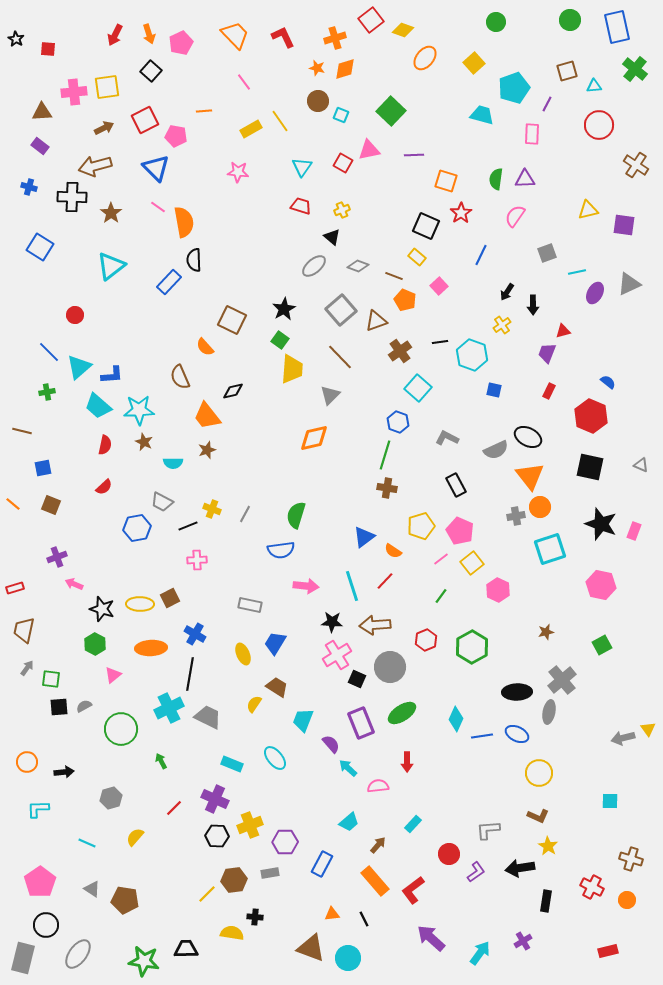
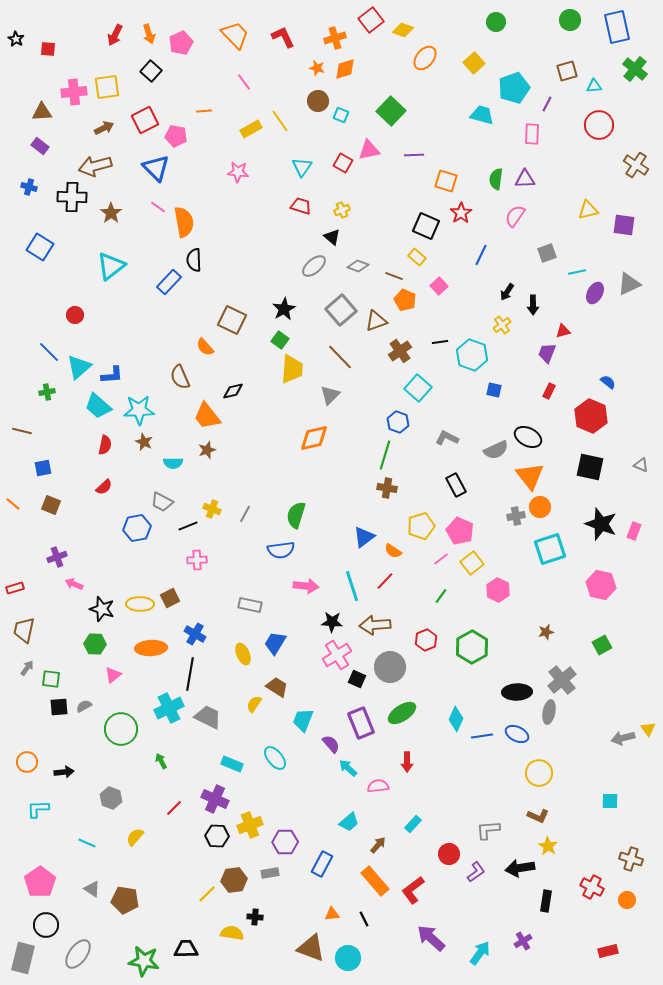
green hexagon at (95, 644): rotated 25 degrees counterclockwise
gray hexagon at (111, 798): rotated 25 degrees counterclockwise
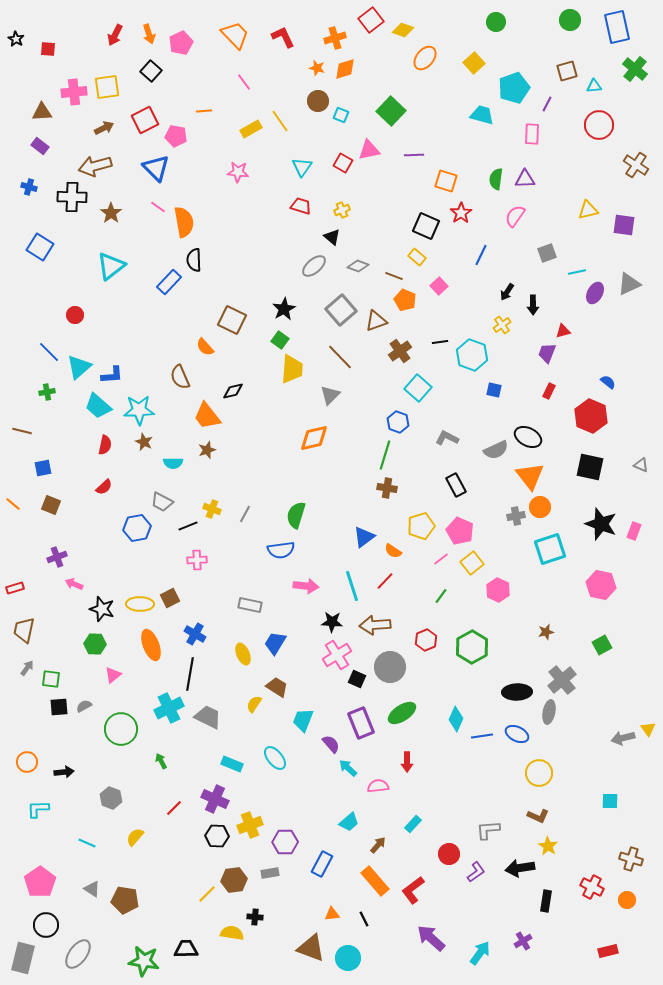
orange ellipse at (151, 648): moved 3 px up; rotated 72 degrees clockwise
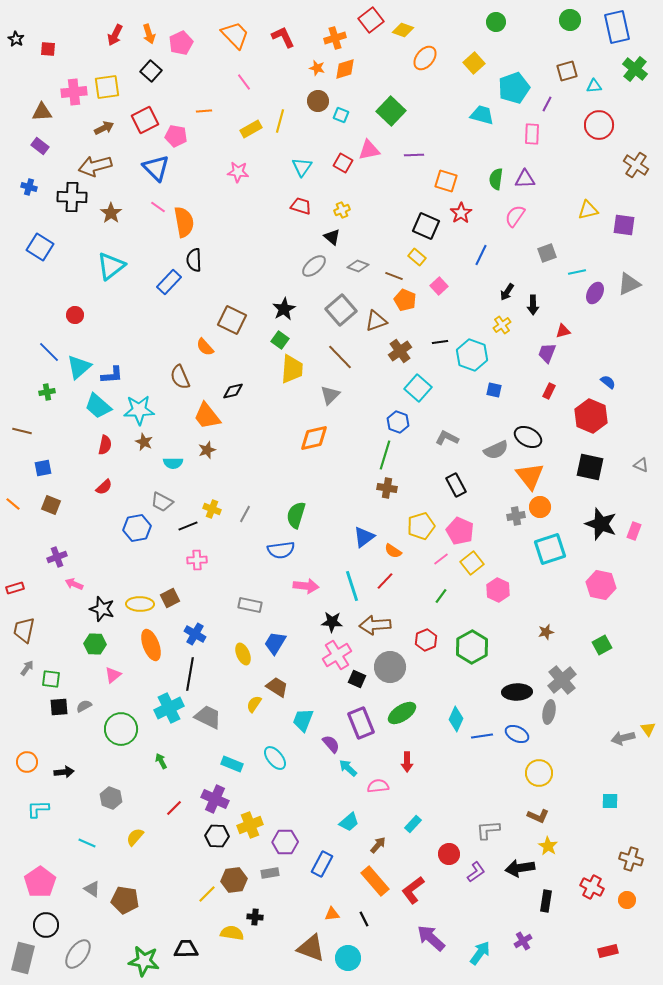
yellow line at (280, 121): rotated 50 degrees clockwise
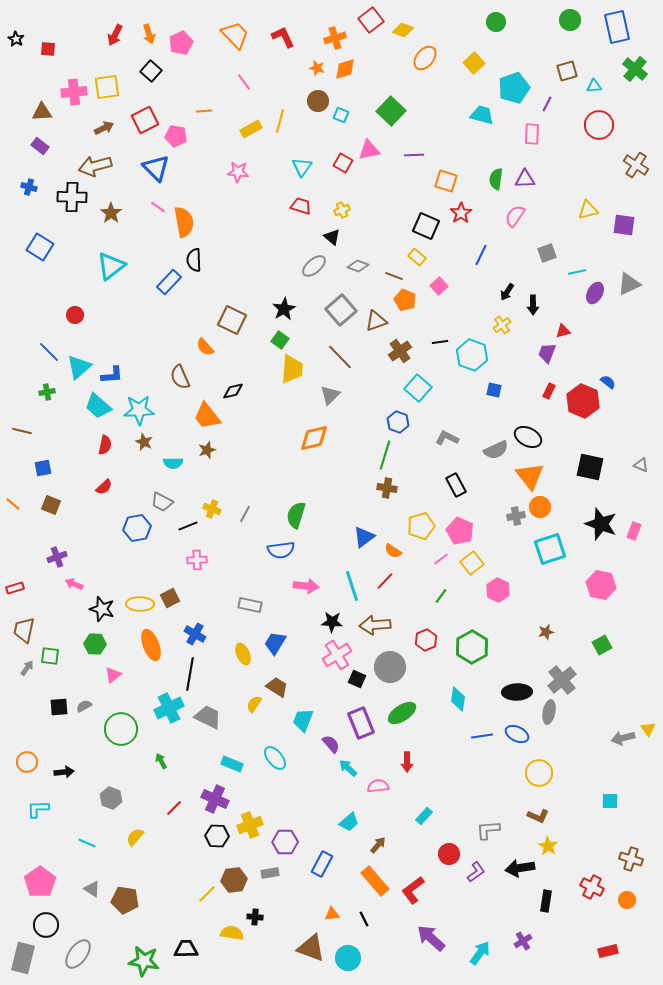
red hexagon at (591, 416): moved 8 px left, 15 px up
green square at (51, 679): moved 1 px left, 23 px up
cyan diamond at (456, 719): moved 2 px right, 20 px up; rotated 15 degrees counterclockwise
cyan rectangle at (413, 824): moved 11 px right, 8 px up
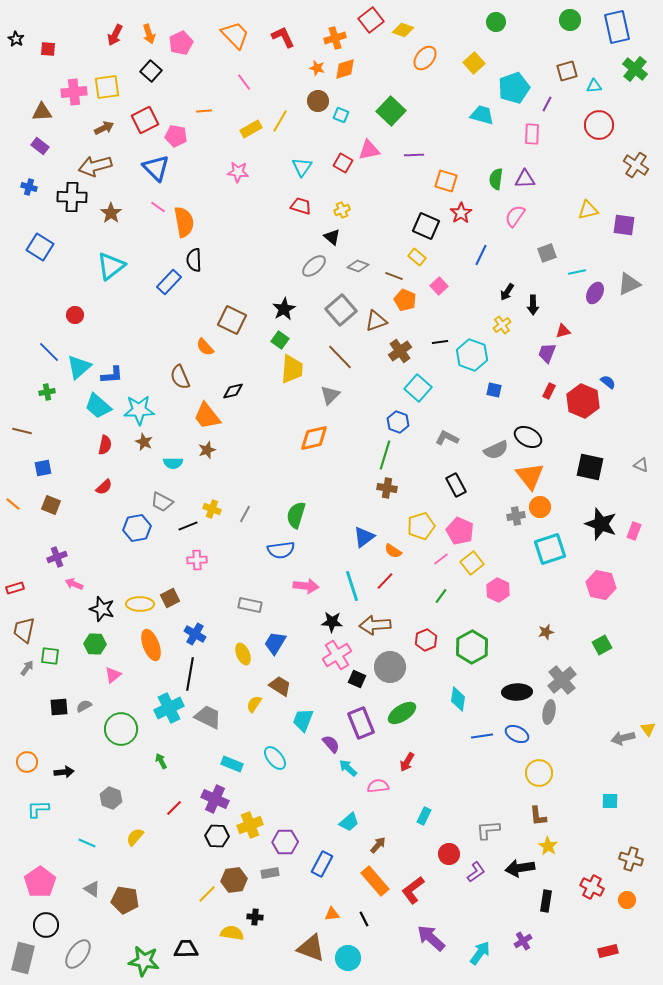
yellow line at (280, 121): rotated 15 degrees clockwise
brown trapezoid at (277, 687): moved 3 px right, 1 px up
red arrow at (407, 762): rotated 30 degrees clockwise
cyan rectangle at (424, 816): rotated 18 degrees counterclockwise
brown L-shape at (538, 816): rotated 60 degrees clockwise
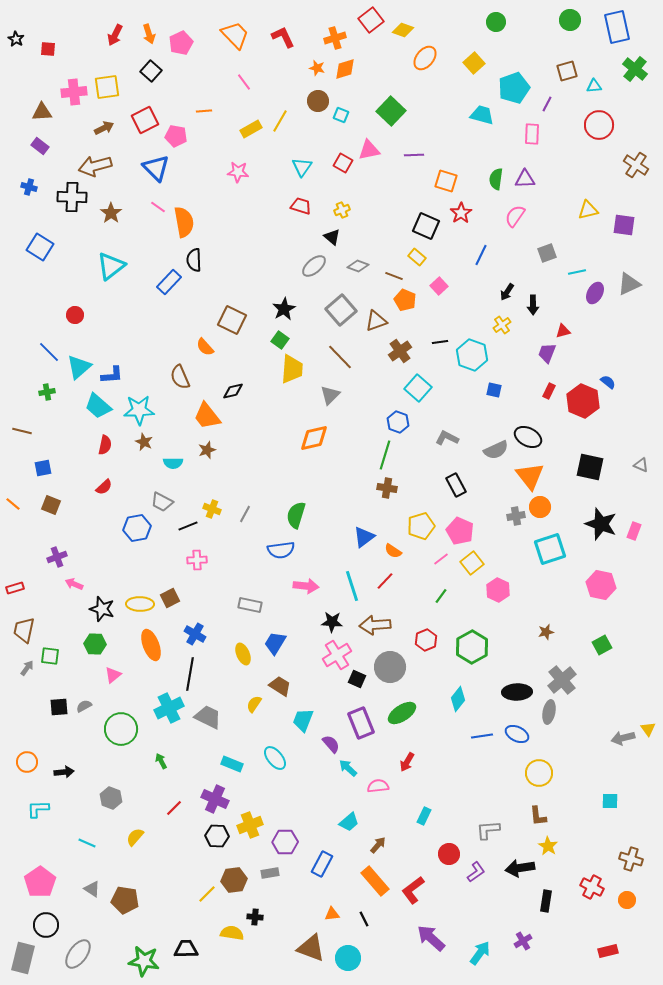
cyan diamond at (458, 699): rotated 30 degrees clockwise
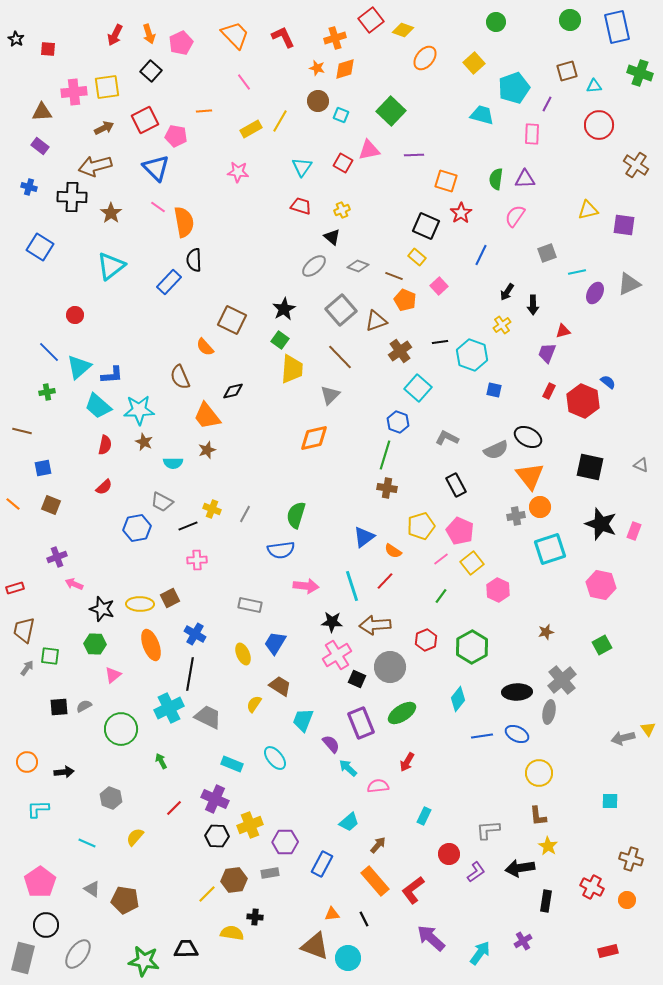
green cross at (635, 69): moved 5 px right, 4 px down; rotated 20 degrees counterclockwise
brown triangle at (311, 948): moved 4 px right, 2 px up
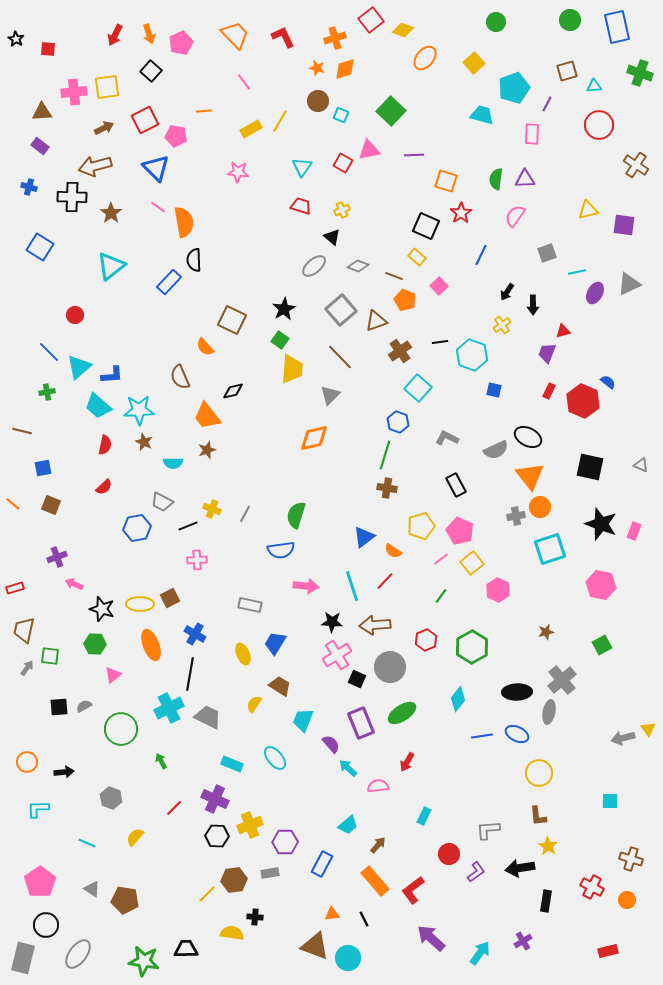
cyan trapezoid at (349, 822): moved 1 px left, 3 px down
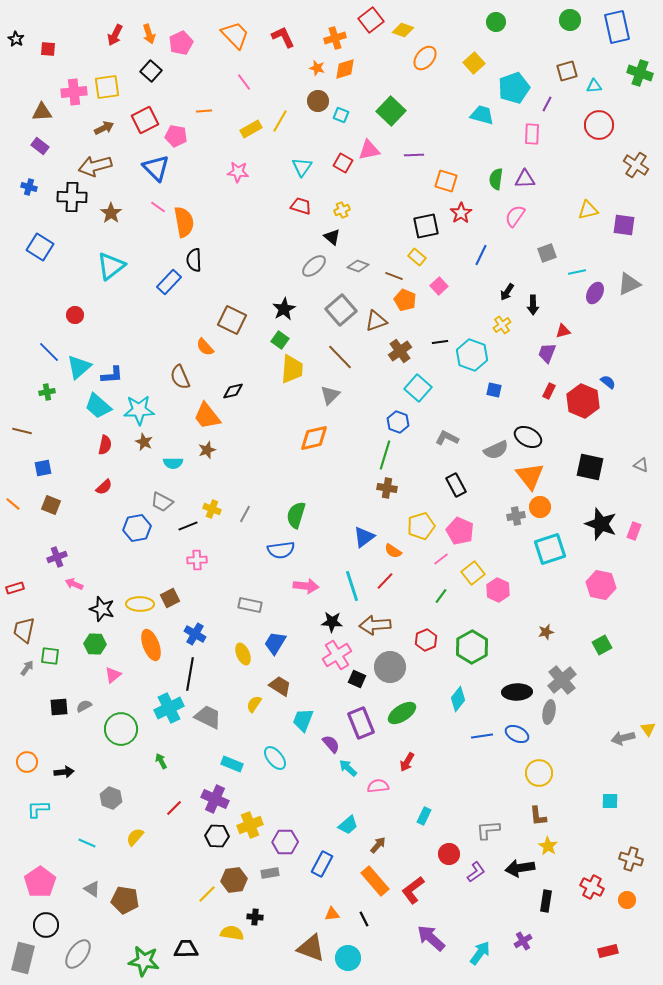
black square at (426, 226): rotated 36 degrees counterclockwise
yellow square at (472, 563): moved 1 px right, 10 px down
brown triangle at (315, 946): moved 4 px left, 2 px down
